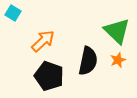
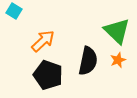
cyan square: moved 1 px right, 2 px up
black pentagon: moved 1 px left, 1 px up
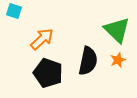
cyan square: rotated 14 degrees counterclockwise
green triangle: moved 1 px up
orange arrow: moved 1 px left, 2 px up
black pentagon: moved 2 px up
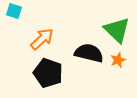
black semicircle: moved 1 px right, 8 px up; rotated 88 degrees counterclockwise
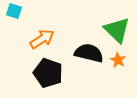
orange arrow: rotated 10 degrees clockwise
orange star: rotated 21 degrees counterclockwise
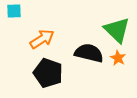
cyan square: rotated 21 degrees counterclockwise
orange star: moved 2 px up
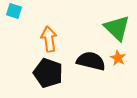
cyan square: rotated 21 degrees clockwise
green triangle: moved 2 px up
orange arrow: moved 7 px right; rotated 65 degrees counterclockwise
black semicircle: moved 2 px right, 8 px down
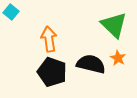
cyan square: moved 3 px left, 1 px down; rotated 21 degrees clockwise
green triangle: moved 3 px left, 3 px up
black semicircle: moved 3 px down
black pentagon: moved 4 px right, 1 px up
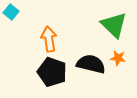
orange star: rotated 21 degrees counterclockwise
